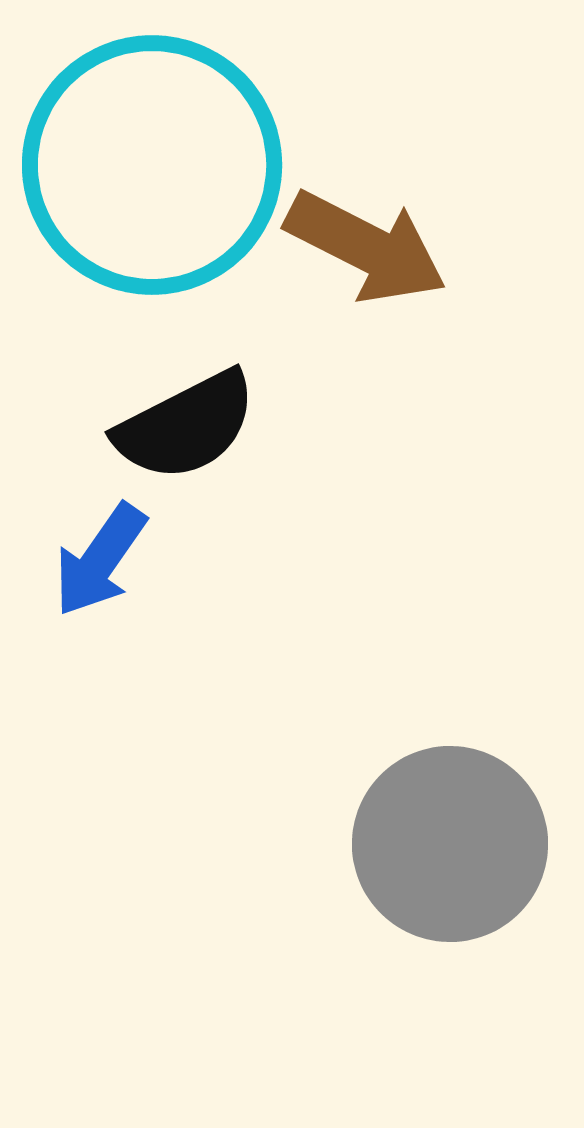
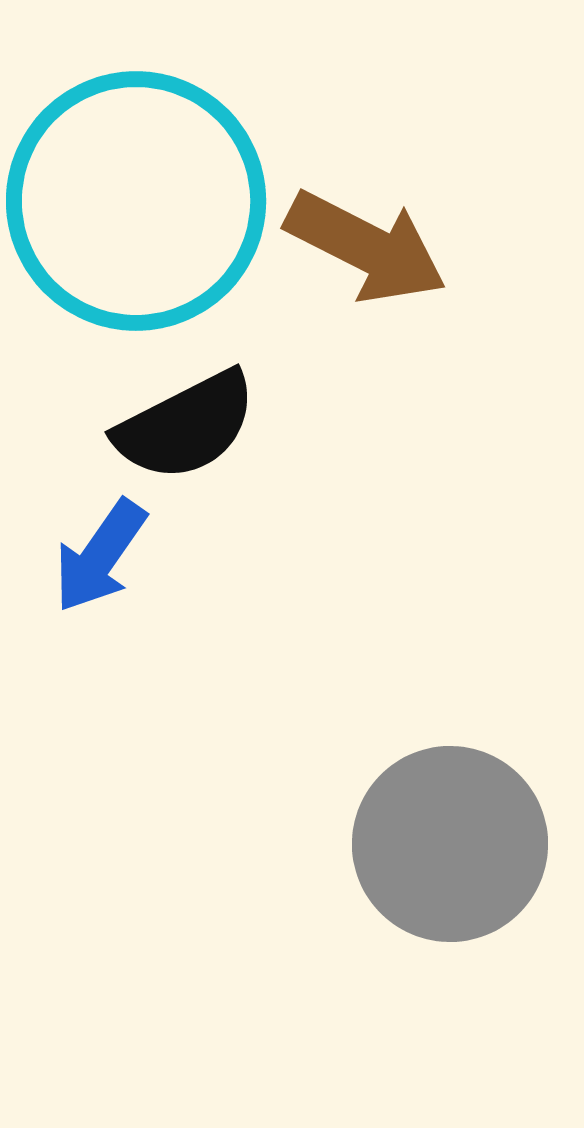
cyan circle: moved 16 px left, 36 px down
blue arrow: moved 4 px up
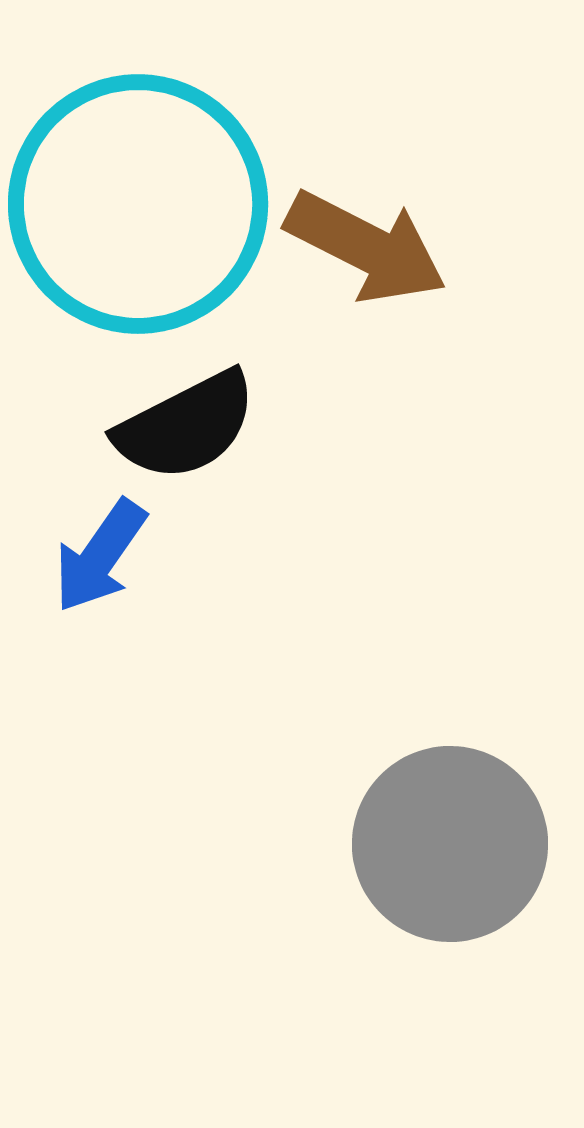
cyan circle: moved 2 px right, 3 px down
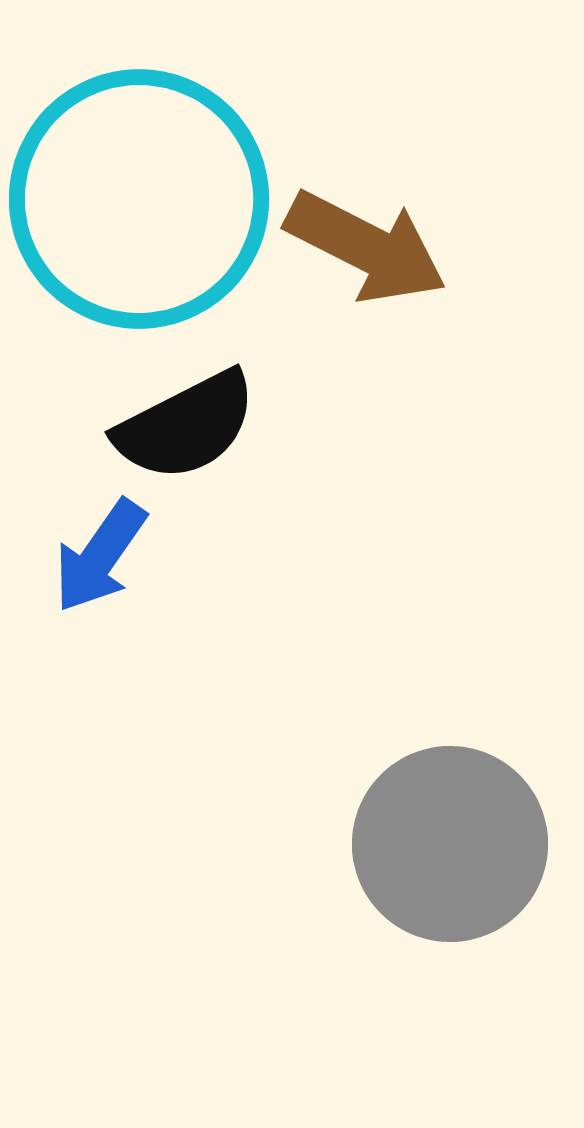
cyan circle: moved 1 px right, 5 px up
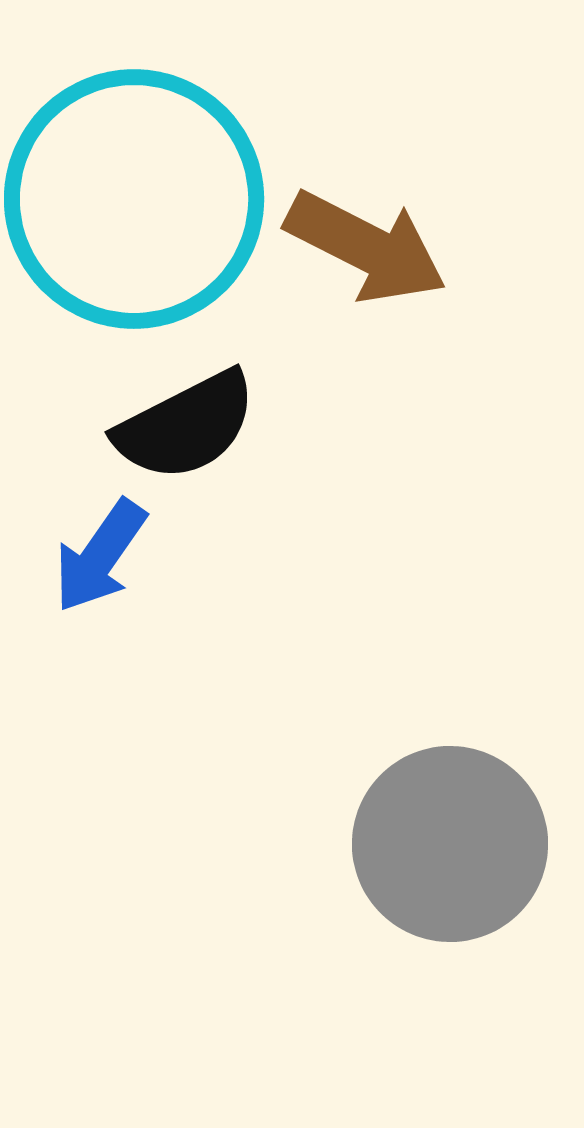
cyan circle: moved 5 px left
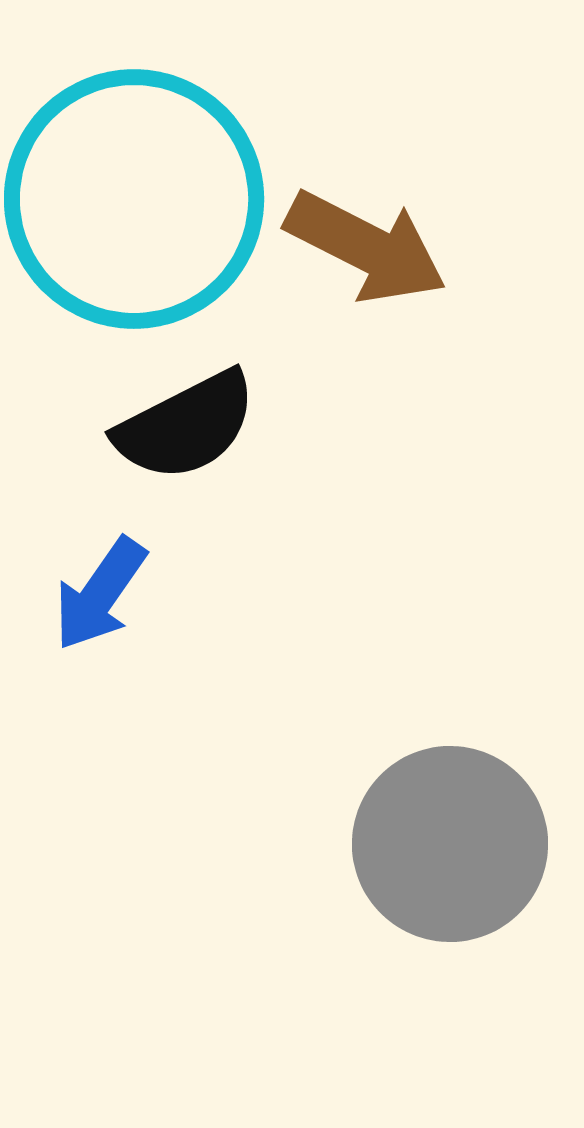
blue arrow: moved 38 px down
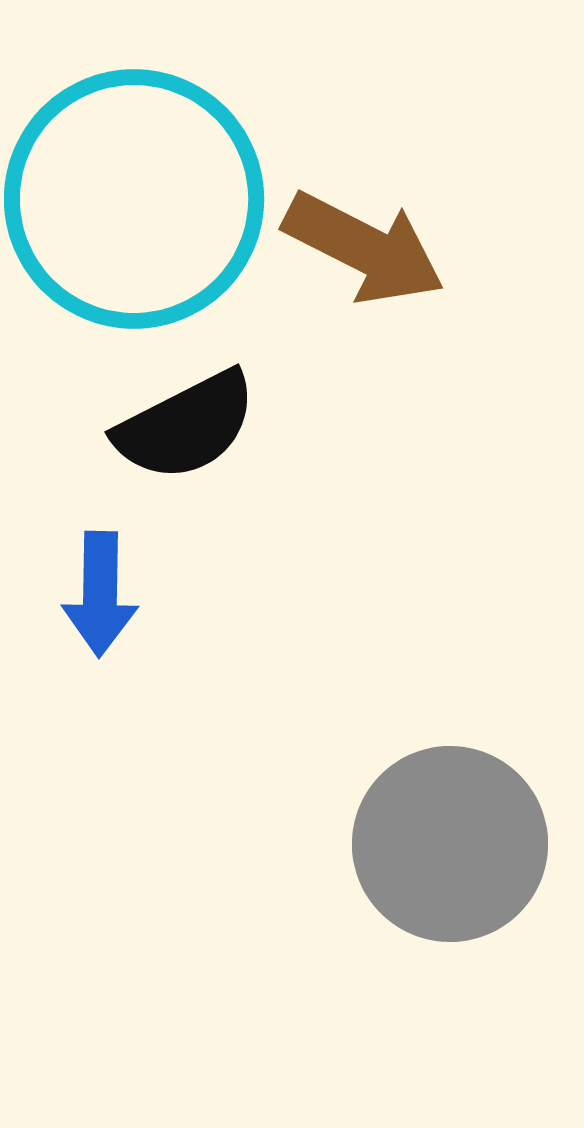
brown arrow: moved 2 px left, 1 px down
blue arrow: rotated 34 degrees counterclockwise
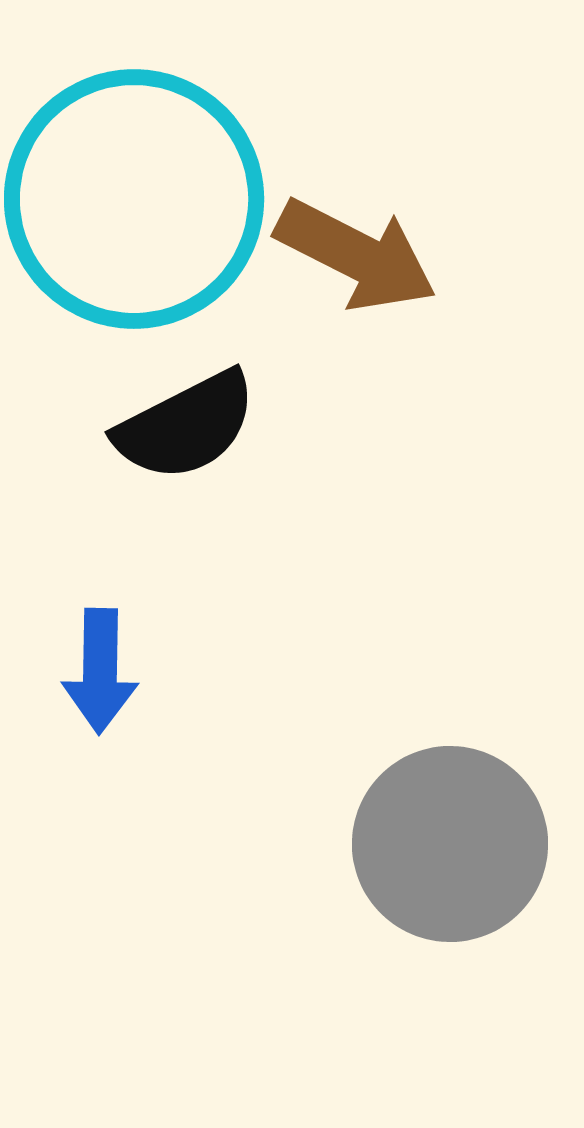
brown arrow: moved 8 px left, 7 px down
blue arrow: moved 77 px down
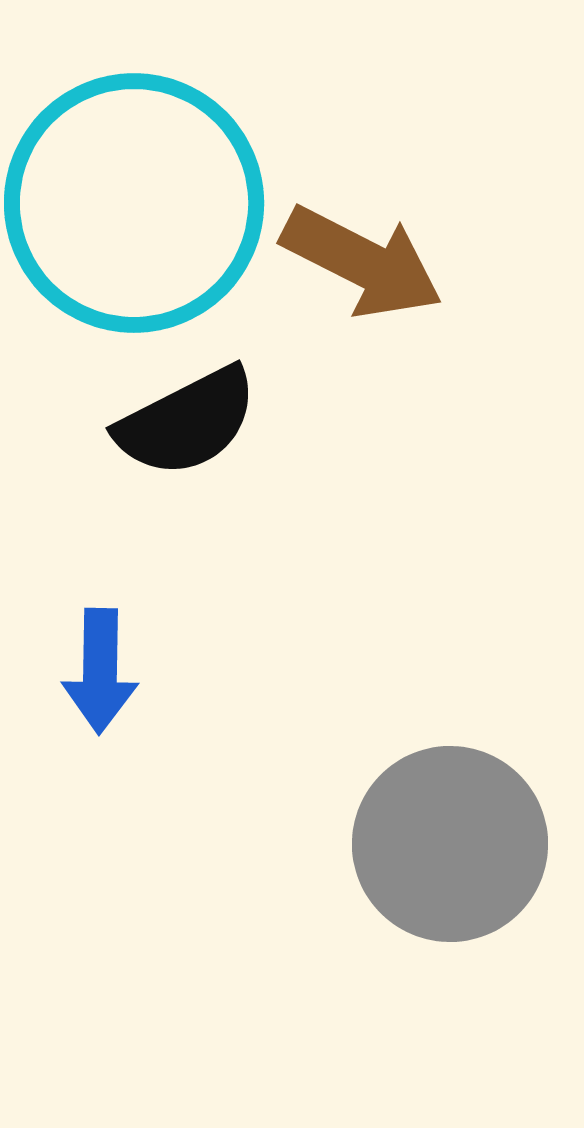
cyan circle: moved 4 px down
brown arrow: moved 6 px right, 7 px down
black semicircle: moved 1 px right, 4 px up
